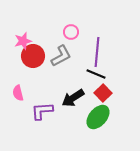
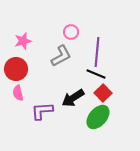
red circle: moved 17 px left, 13 px down
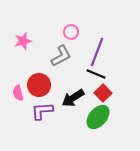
purple line: rotated 16 degrees clockwise
red circle: moved 23 px right, 16 px down
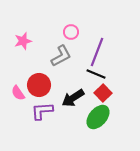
pink semicircle: rotated 21 degrees counterclockwise
